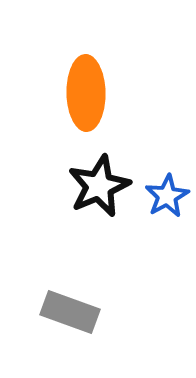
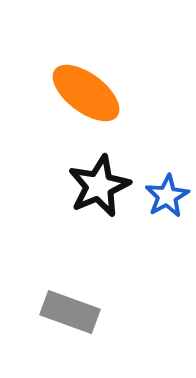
orange ellipse: rotated 52 degrees counterclockwise
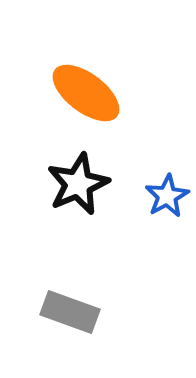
black star: moved 21 px left, 2 px up
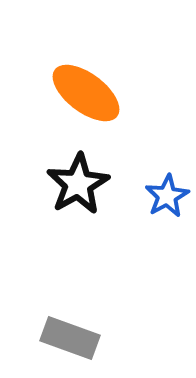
black star: rotated 6 degrees counterclockwise
gray rectangle: moved 26 px down
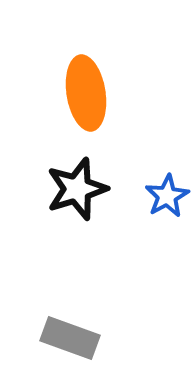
orange ellipse: rotated 44 degrees clockwise
black star: moved 1 px left, 5 px down; rotated 12 degrees clockwise
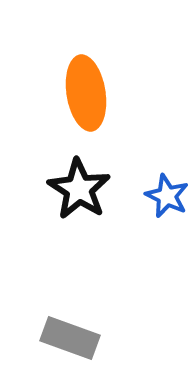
black star: moved 2 px right; rotated 22 degrees counterclockwise
blue star: rotated 18 degrees counterclockwise
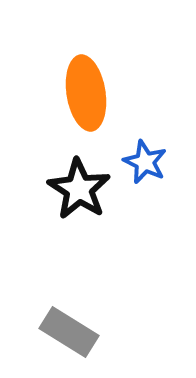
blue star: moved 22 px left, 34 px up
gray rectangle: moved 1 px left, 6 px up; rotated 12 degrees clockwise
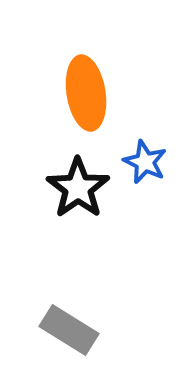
black star: moved 1 px left, 1 px up; rotated 4 degrees clockwise
gray rectangle: moved 2 px up
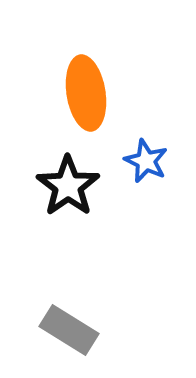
blue star: moved 1 px right, 1 px up
black star: moved 10 px left, 2 px up
